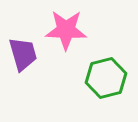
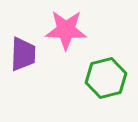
purple trapezoid: rotated 18 degrees clockwise
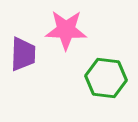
green hexagon: rotated 21 degrees clockwise
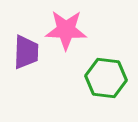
purple trapezoid: moved 3 px right, 2 px up
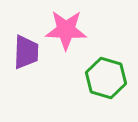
green hexagon: rotated 9 degrees clockwise
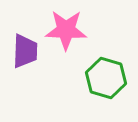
purple trapezoid: moved 1 px left, 1 px up
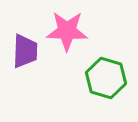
pink star: moved 1 px right, 1 px down
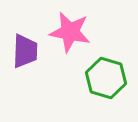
pink star: moved 3 px right, 1 px down; rotated 9 degrees clockwise
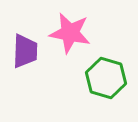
pink star: moved 1 px down
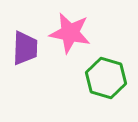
purple trapezoid: moved 3 px up
